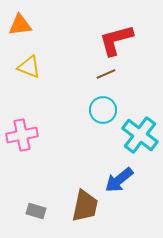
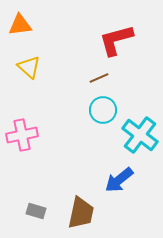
yellow triangle: rotated 20 degrees clockwise
brown line: moved 7 px left, 4 px down
brown trapezoid: moved 4 px left, 7 px down
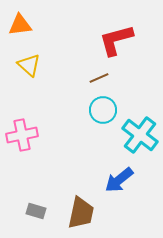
yellow triangle: moved 2 px up
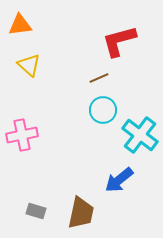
red L-shape: moved 3 px right, 1 px down
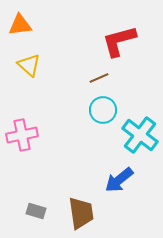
brown trapezoid: rotated 20 degrees counterclockwise
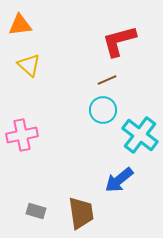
brown line: moved 8 px right, 2 px down
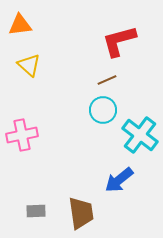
gray rectangle: rotated 18 degrees counterclockwise
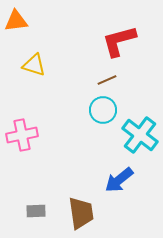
orange triangle: moved 4 px left, 4 px up
yellow triangle: moved 5 px right; rotated 25 degrees counterclockwise
